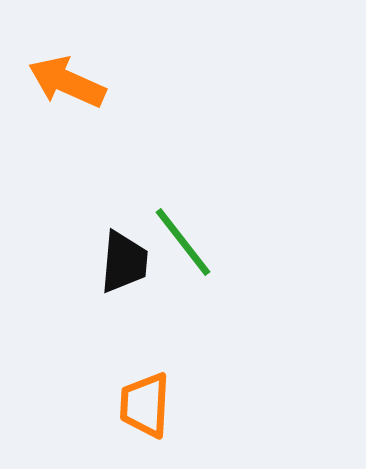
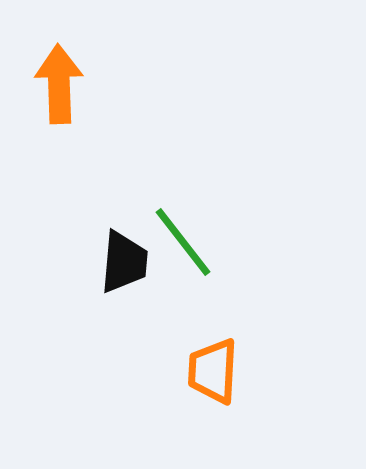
orange arrow: moved 8 px left, 2 px down; rotated 64 degrees clockwise
orange trapezoid: moved 68 px right, 34 px up
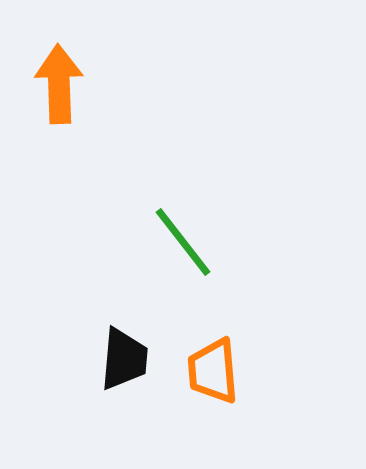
black trapezoid: moved 97 px down
orange trapezoid: rotated 8 degrees counterclockwise
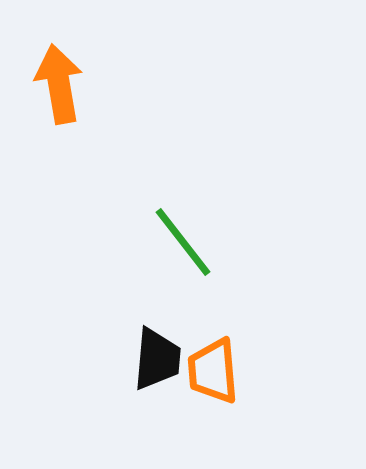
orange arrow: rotated 8 degrees counterclockwise
black trapezoid: moved 33 px right
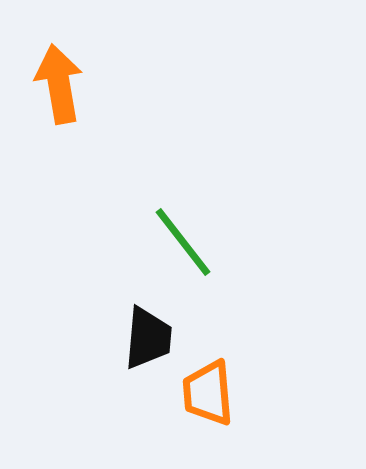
black trapezoid: moved 9 px left, 21 px up
orange trapezoid: moved 5 px left, 22 px down
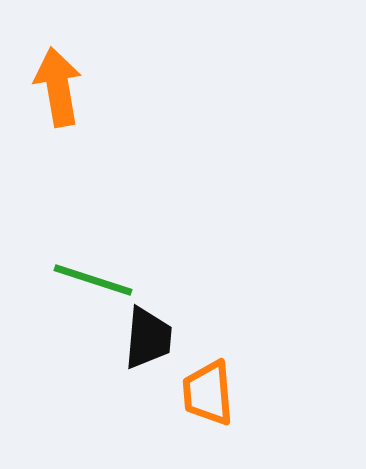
orange arrow: moved 1 px left, 3 px down
green line: moved 90 px left, 38 px down; rotated 34 degrees counterclockwise
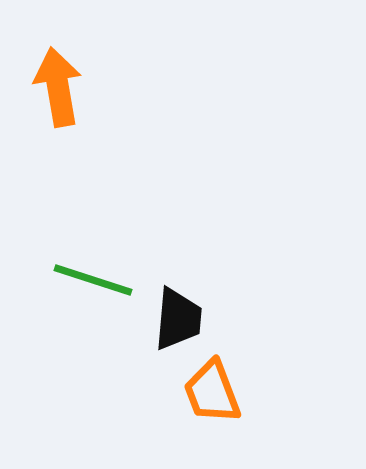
black trapezoid: moved 30 px right, 19 px up
orange trapezoid: moved 4 px right, 1 px up; rotated 16 degrees counterclockwise
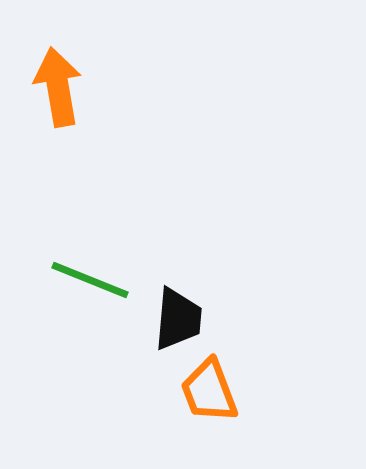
green line: moved 3 px left; rotated 4 degrees clockwise
orange trapezoid: moved 3 px left, 1 px up
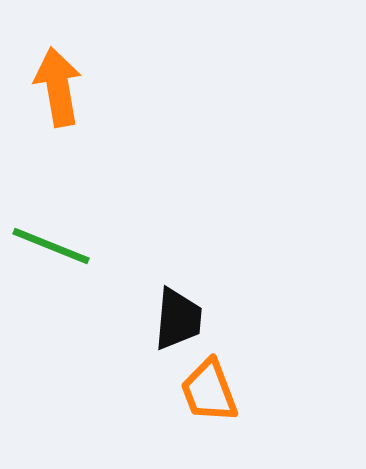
green line: moved 39 px left, 34 px up
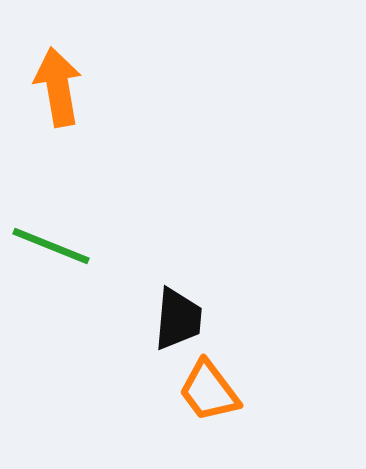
orange trapezoid: rotated 16 degrees counterclockwise
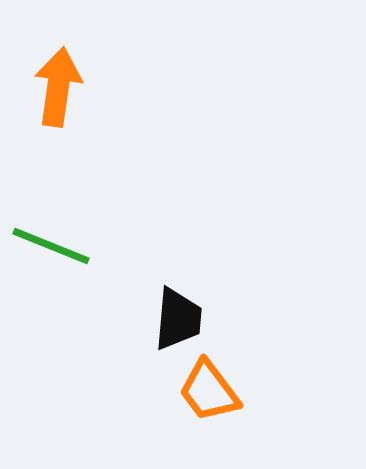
orange arrow: rotated 18 degrees clockwise
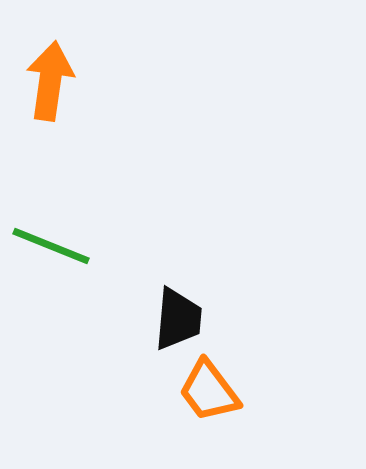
orange arrow: moved 8 px left, 6 px up
